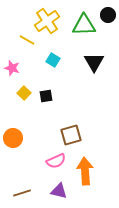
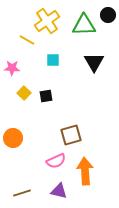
cyan square: rotated 32 degrees counterclockwise
pink star: rotated 14 degrees counterclockwise
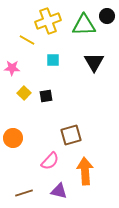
black circle: moved 1 px left, 1 px down
yellow cross: moved 1 px right; rotated 15 degrees clockwise
pink semicircle: moved 6 px left; rotated 24 degrees counterclockwise
brown line: moved 2 px right
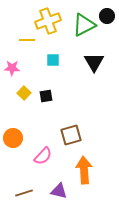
green triangle: rotated 25 degrees counterclockwise
yellow line: rotated 28 degrees counterclockwise
pink semicircle: moved 7 px left, 5 px up
orange arrow: moved 1 px left, 1 px up
